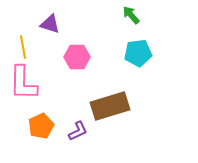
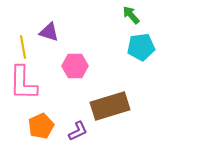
purple triangle: moved 1 px left, 8 px down
cyan pentagon: moved 3 px right, 6 px up
pink hexagon: moved 2 px left, 9 px down
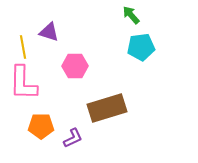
brown rectangle: moved 3 px left, 2 px down
orange pentagon: rotated 25 degrees clockwise
purple L-shape: moved 5 px left, 7 px down
